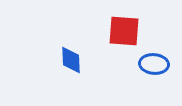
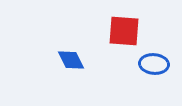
blue diamond: rotated 24 degrees counterclockwise
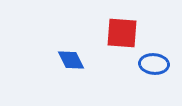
red square: moved 2 px left, 2 px down
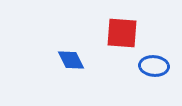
blue ellipse: moved 2 px down
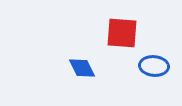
blue diamond: moved 11 px right, 8 px down
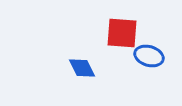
blue ellipse: moved 5 px left, 10 px up; rotated 12 degrees clockwise
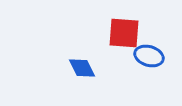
red square: moved 2 px right
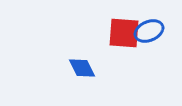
blue ellipse: moved 25 px up; rotated 40 degrees counterclockwise
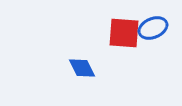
blue ellipse: moved 4 px right, 3 px up
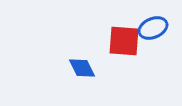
red square: moved 8 px down
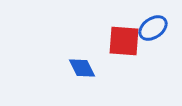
blue ellipse: rotated 12 degrees counterclockwise
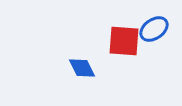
blue ellipse: moved 1 px right, 1 px down
